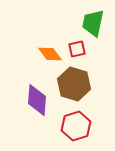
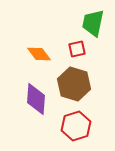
orange diamond: moved 11 px left
purple diamond: moved 1 px left, 1 px up
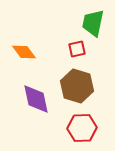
orange diamond: moved 15 px left, 2 px up
brown hexagon: moved 3 px right, 2 px down
purple diamond: rotated 16 degrees counterclockwise
red hexagon: moved 6 px right, 2 px down; rotated 16 degrees clockwise
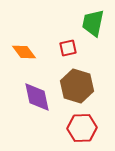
red square: moved 9 px left, 1 px up
purple diamond: moved 1 px right, 2 px up
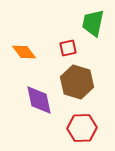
brown hexagon: moved 4 px up
purple diamond: moved 2 px right, 3 px down
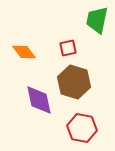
green trapezoid: moved 4 px right, 3 px up
brown hexagon: moved 3 px left
red hexagon: rotated 12 degrees clockwise
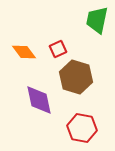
red square: moved 10 px left, 1 px down; rotated 12 degrees counterclockwise
brown hexagon: moved 2 px right, 5 px up
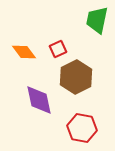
brown hexagon: rotated 16 degrees clockwise
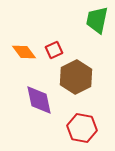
red square: moved 4 px left, 1 px down
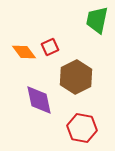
red square: moved 4 px left, 3 px up
